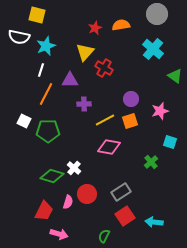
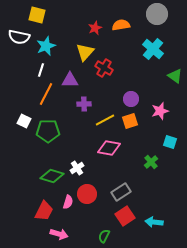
pink diamond: moved 1 px down
white cross: moved 3 px right; rotated 16 degrees clockwise
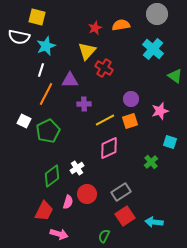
yellow square: moved 2 px down
yellow triangle: moved 2 px right, 1 px up
green pentagon: rotated 25 degrees counterclockwise
pink diamond: rotated 35 degrees counterclockwise
green diamond: rotated 55 degrees counterclockwise
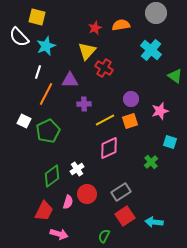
gray circle: moved 1 px left, 1 px up
white semicircle: rotated 35 degrees clockwise
cyan cross: moved 2 px left, 1 px down
white line: moved 3 px left, 2 px down
white cross: moved 1 px down
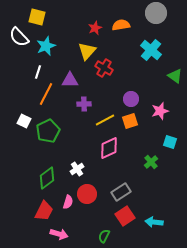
green diamond: moved 5 px left, 2 px down
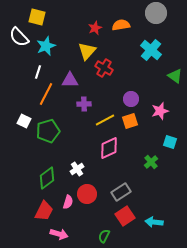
green pentagon: rotated 10 degrees clockwise
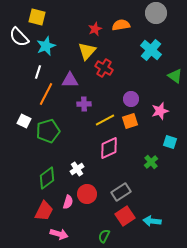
red star: moved 1 px down
cyan arrow: moved 2 px left, 1 px up
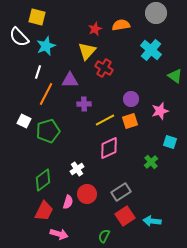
green diamond: moved 4 px left, 2 px down
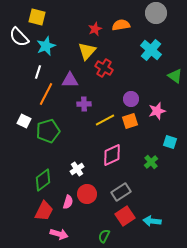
pink star: moved 3 px left
pink diamond: moved 3 px right, 7 px down
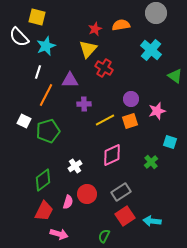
yellow triangle: moved 1 px right, 2 px up
orange line: moved 1 px down
white cross: moved 2 px left, 3 px up
